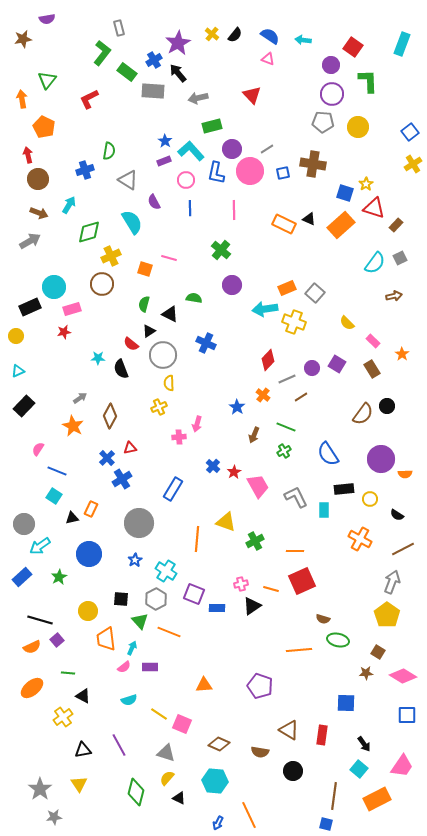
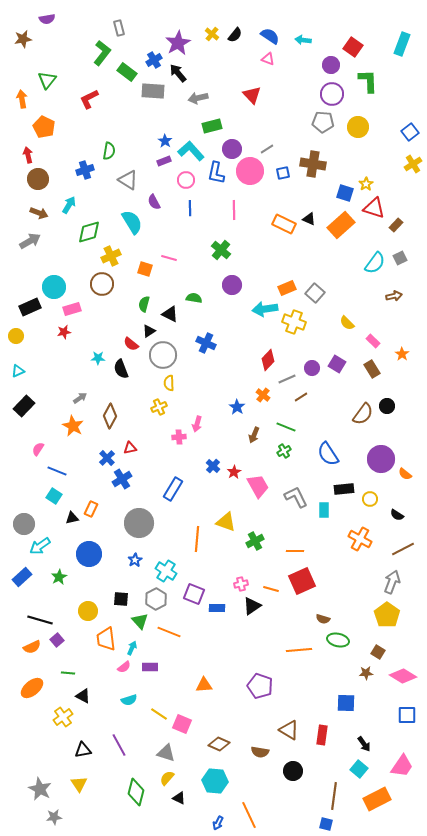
orange semicircle at (405, 474): rotated 40 degrees clockwise
gray star at (40, 789): rotated 10 degrees counterclockwise
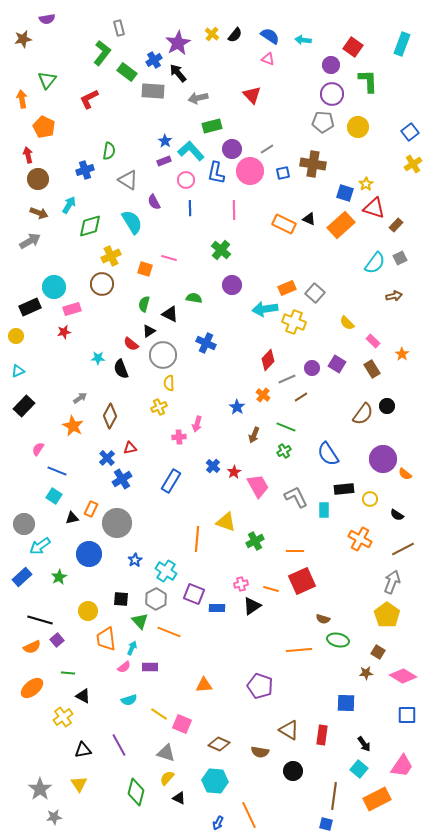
green diamond at (89, 232): moved 1 px right, 6 px up
purple circle at (381, 459): moved 2 px right
blue rectangle at (173, 489): moved 2 px left, 8 px up
gray circle at (139, 523): moved 22 px left
gray star at (40, 789): rotated 10 degrees clockwise
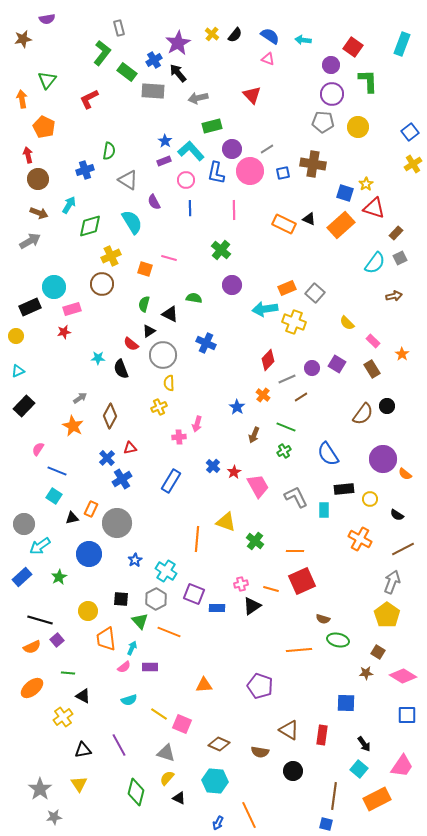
brown rectangle at (396, 225): moved 8 px down
green cross at (255, 541): rotated 24 degrees counterclockwise
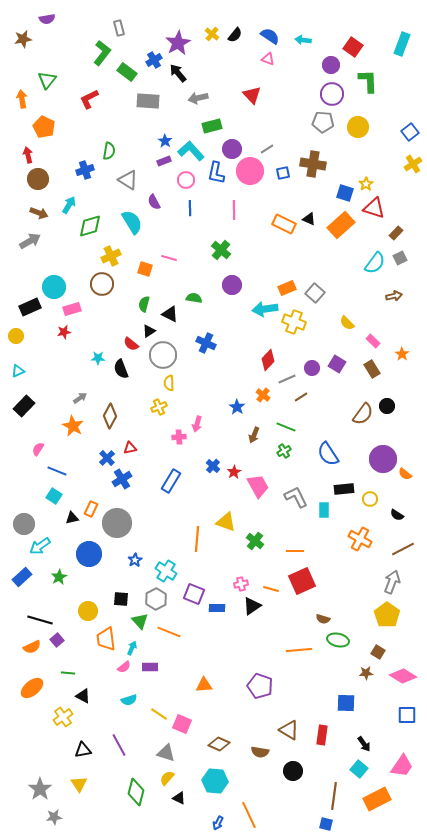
gray rectangle at (153, 91): moved 5 px left, 10 px down
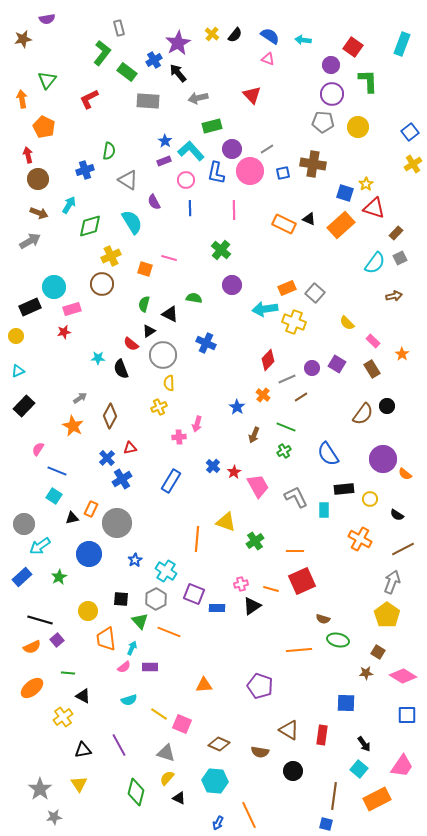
green cross at (255, 541): rotated 18 degrees clockwise
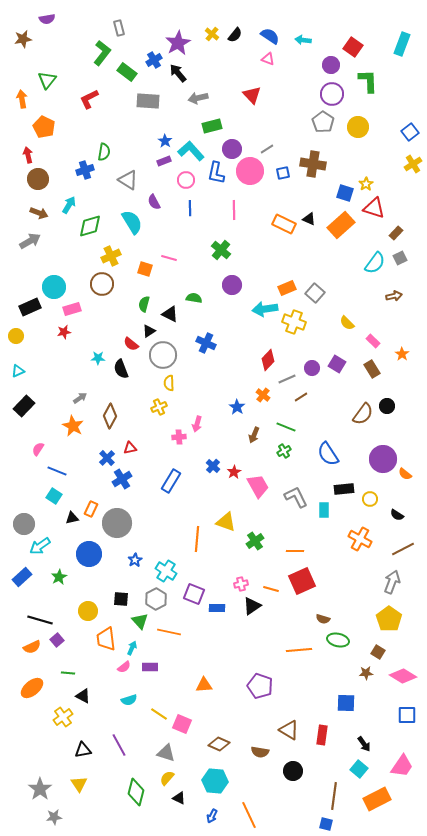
gray pentagon at (323, 122): rotated 30 degrees clockwise
green semicircle at (109, 151): moved 5 px left, 1 px down
yellow pentagon at (387, 615): moved 2 px right, 4 px down
orange line at (169, 632): rotated 10 degrees counterclockwise
blue arrow at (218, 823): moved 6 px left, 7 px up
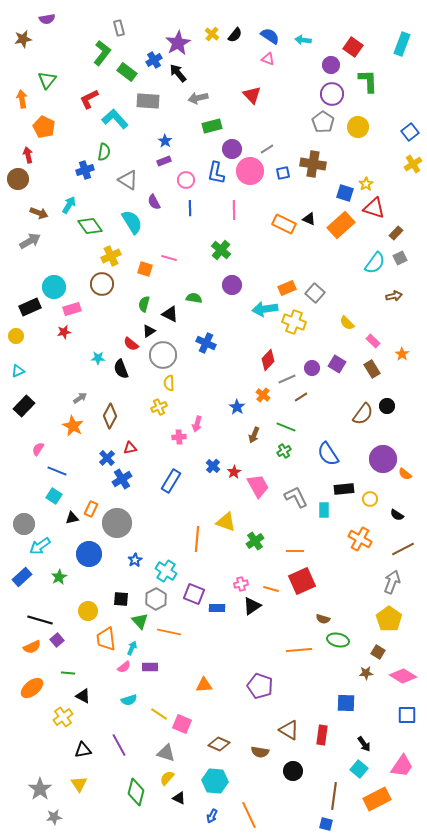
cyan L-shape at (191, 151): moved 76 px left, 32 px up
brown circle at (38, 179): moved 20 px left
green diamond at (90, 226): rotated 70 degrees clockwise
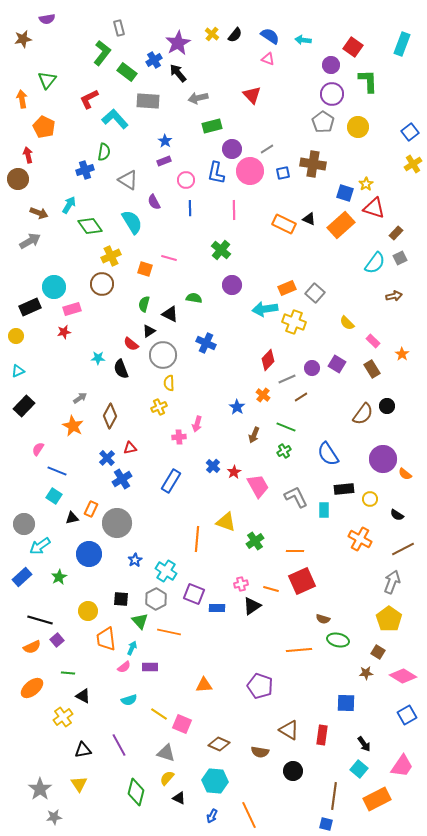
blue square at (407, 715): rotated 30 degrees counterclockwise
